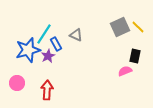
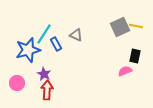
yellow line: moved 2 px left, 1 px up; rotated 32 degrees counterclockwise
purple star: moved 4 px left, 18 px down; rotated 16 degrees counterclockwise
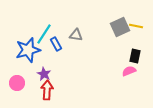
gray triangle: rotated 16 degrees counterclockwise
pink semicircle: moved 4 px right
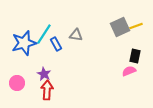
yellow line: rotated 32 degrees counterclockwise
blue star: moved 4 px left, 7 px up
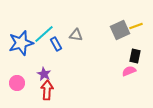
gray square: moved 3 px down
cyan line: rotated 15 degrees clockwise
blue star: moved 3 px left
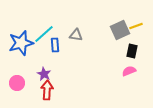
blue rectangle: moved 1 px left, 1 px down; rotated 24 degrees clockwise
black rectangle: moved 3 px left, 5 px up
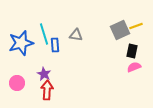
cyan line: rotated 65 degrees counterclockwise
pink semicircle: moved 5 px right, 4 px up
